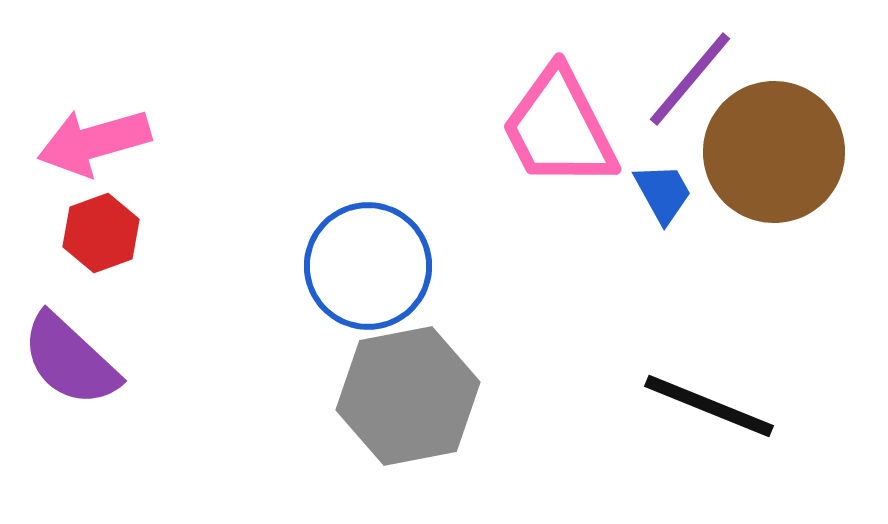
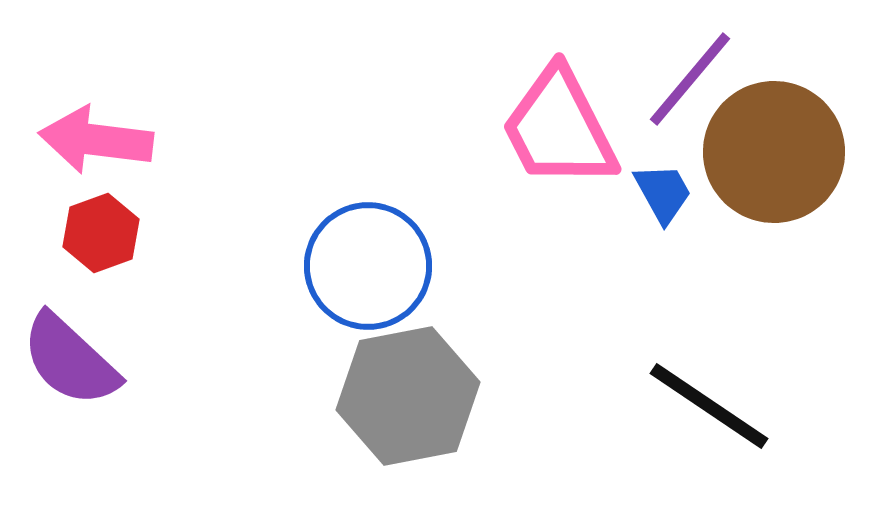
pink arrow: moved 2 px right, 2 px up; rotated 23 degrees clockwise
black line: rotated 12 degrees clockwise
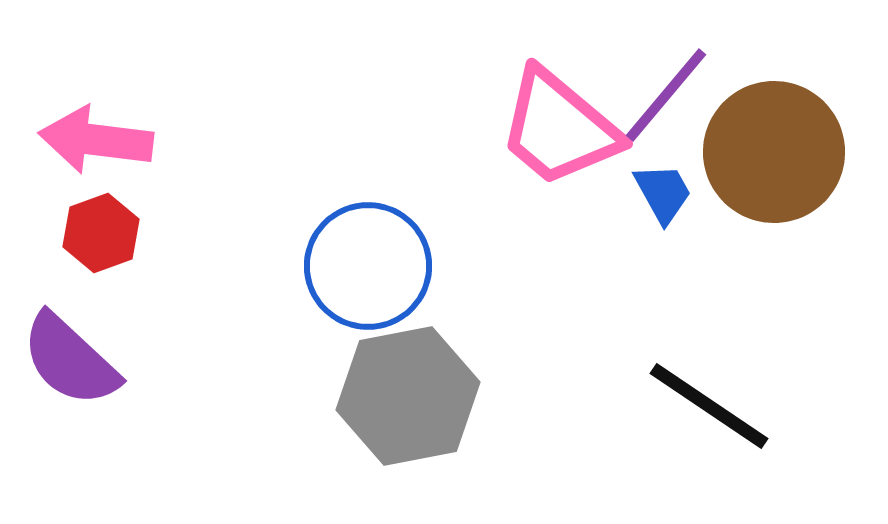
purple line: moved 24 px left, 16 px down
pink trapezoid: rotated 23 degrees counterclockwise
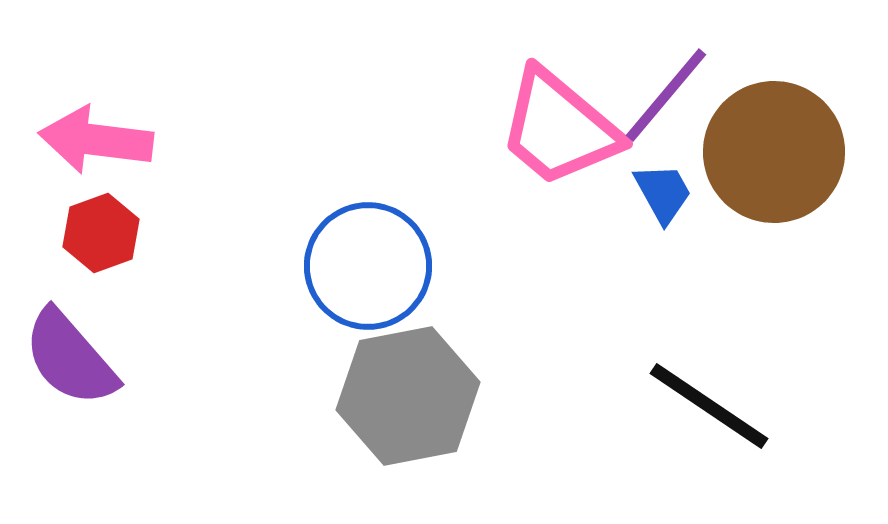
purple semicircle: moved 2 px up; rotated 6 degrees clockwise
